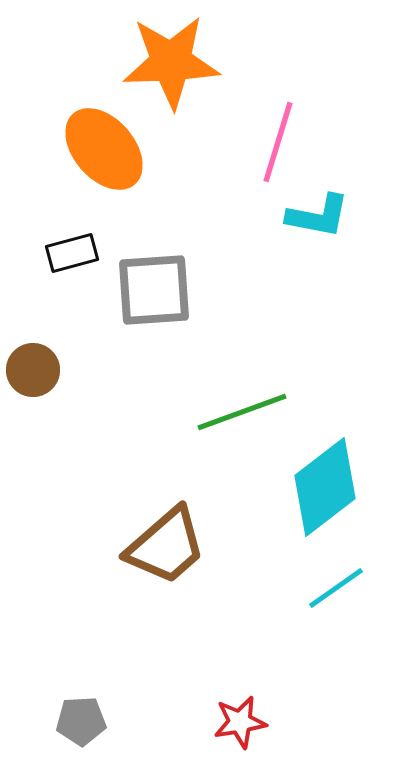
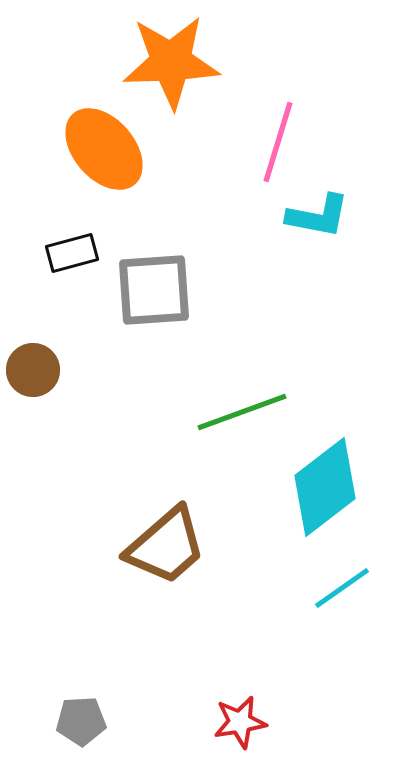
cyan line: moved 6 px right
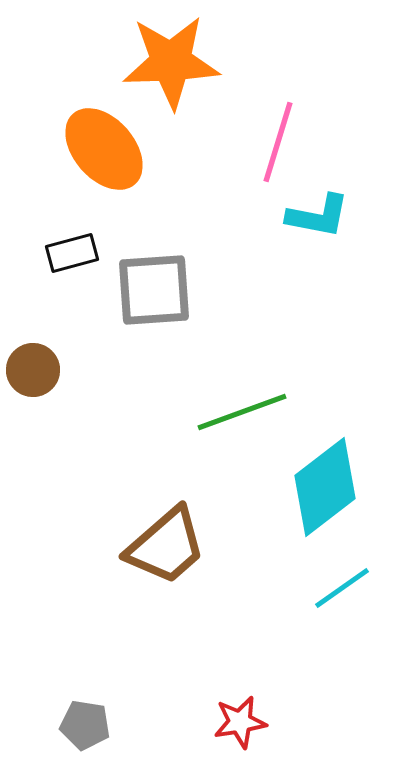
gray pentagon: moved 4 px right, 4 px down; rotated 12 degrees clockwise
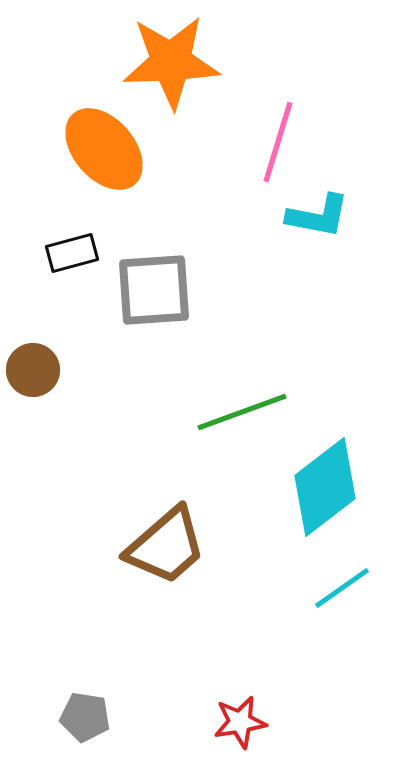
gray pentagon: moved 8 px up
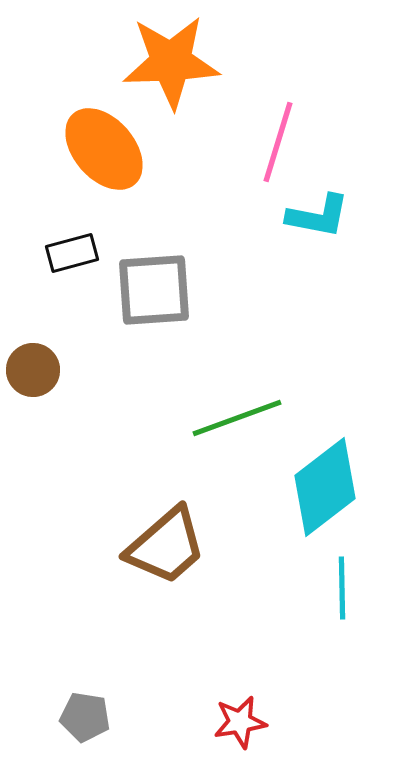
green line: moved 5 px left, 6 px down
cyan line: rotated 56 degrees counterclockwise
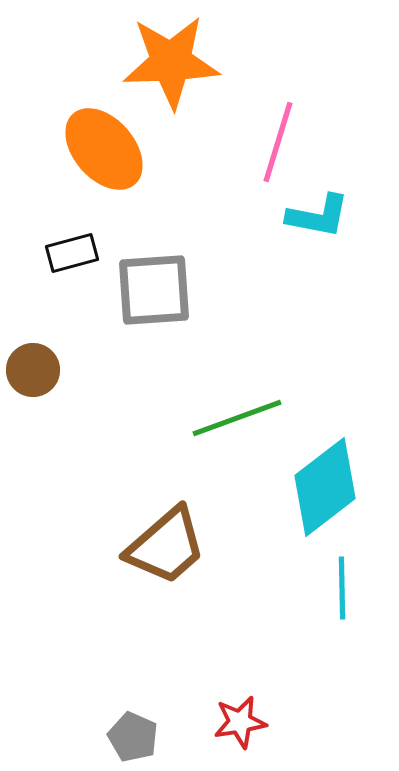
gray pentagon: moved 48 px right, 20 px down; rotated 15 degrees clockwise
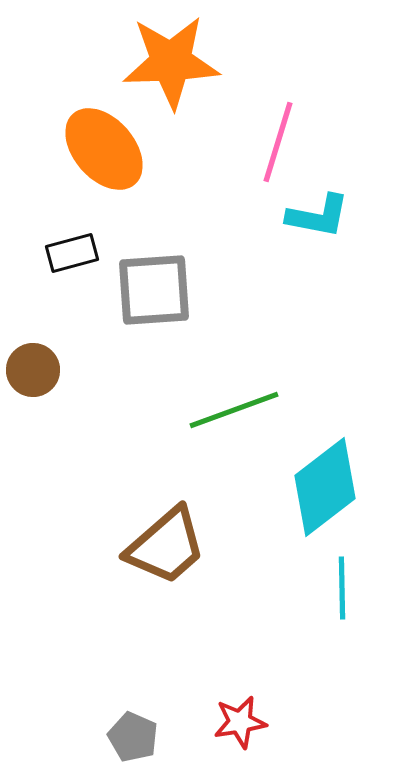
green line: moved 3 px left, 8 px up
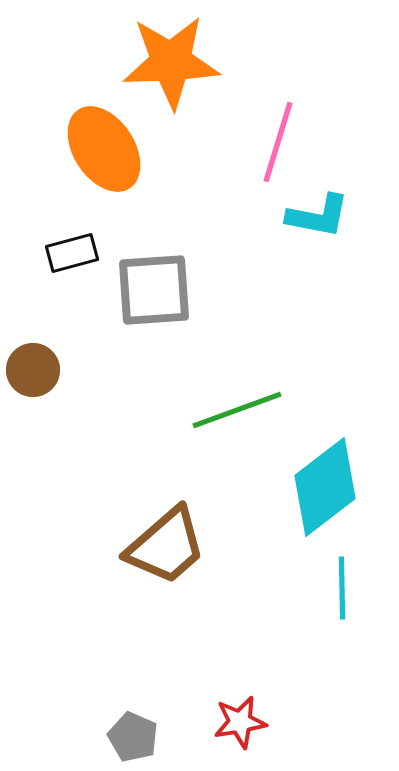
orange ellipse: rotated 8 degrees clockwise
green line: moved 3 px right
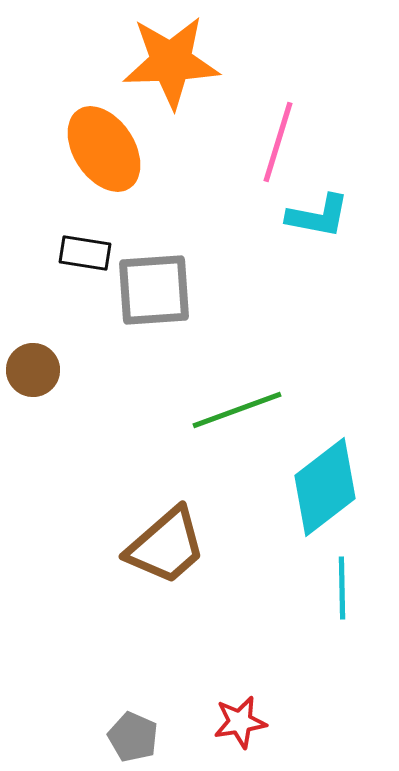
black rectangle: moved 13 px right; rotated 24 degrees clockwise
